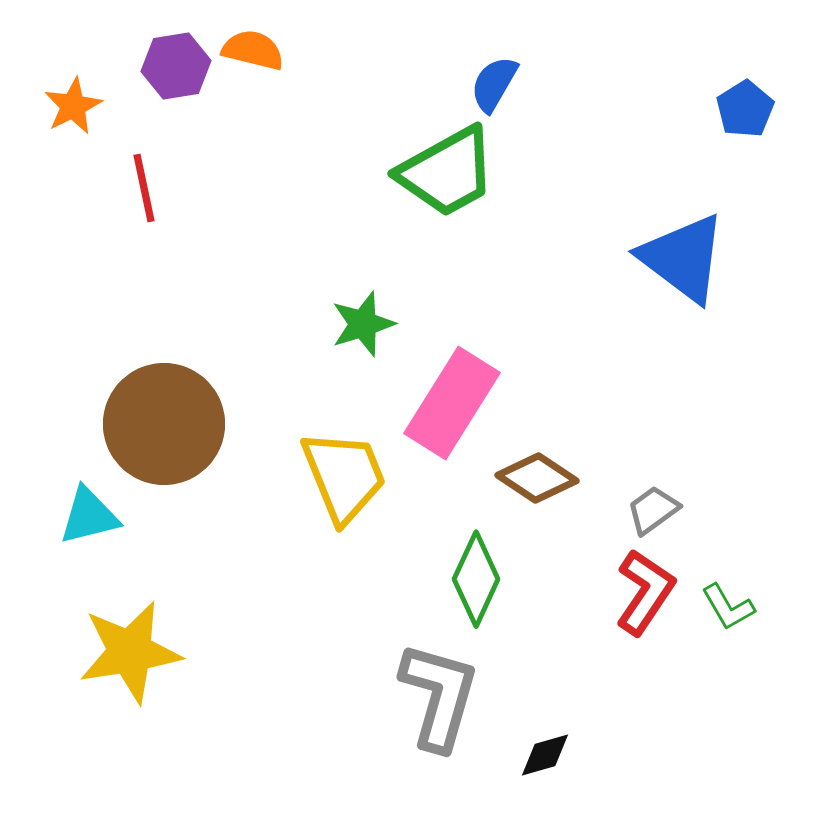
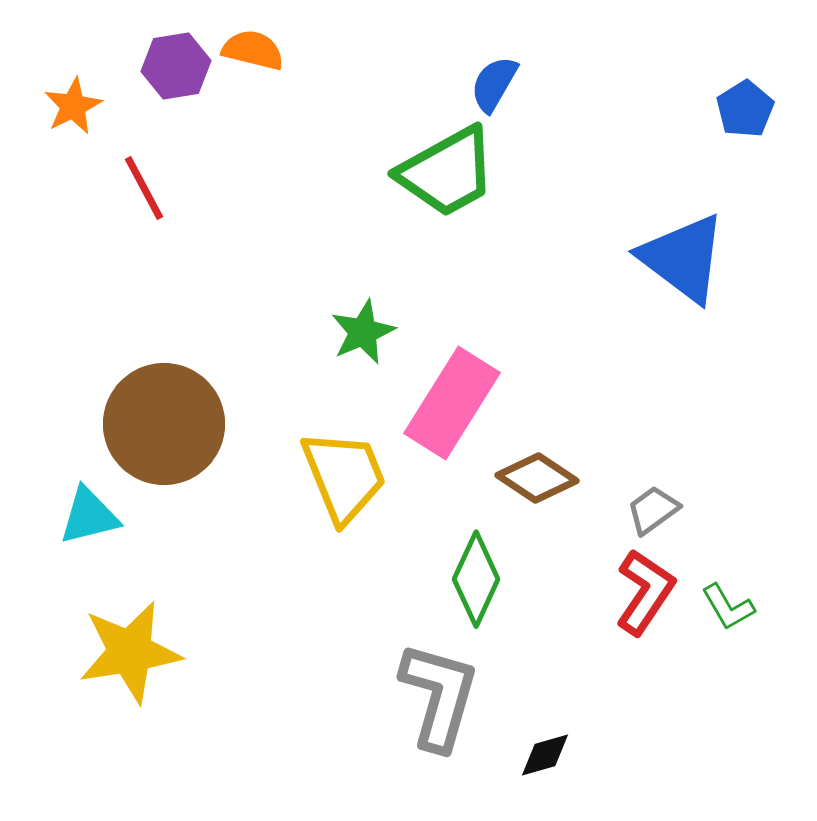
red line: rotated 16 degrees counterclockwise
green star: moved 8 px down; rotated 6 degrees counterclockwise
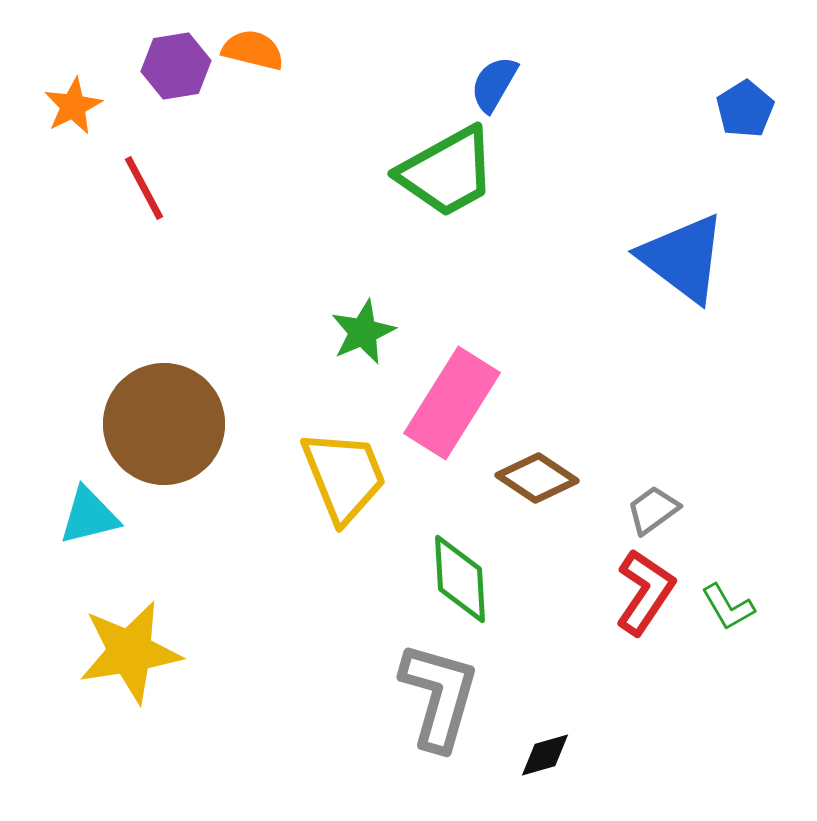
green diamond: moved 16 px left; rotated 28 degrees counterclockwise
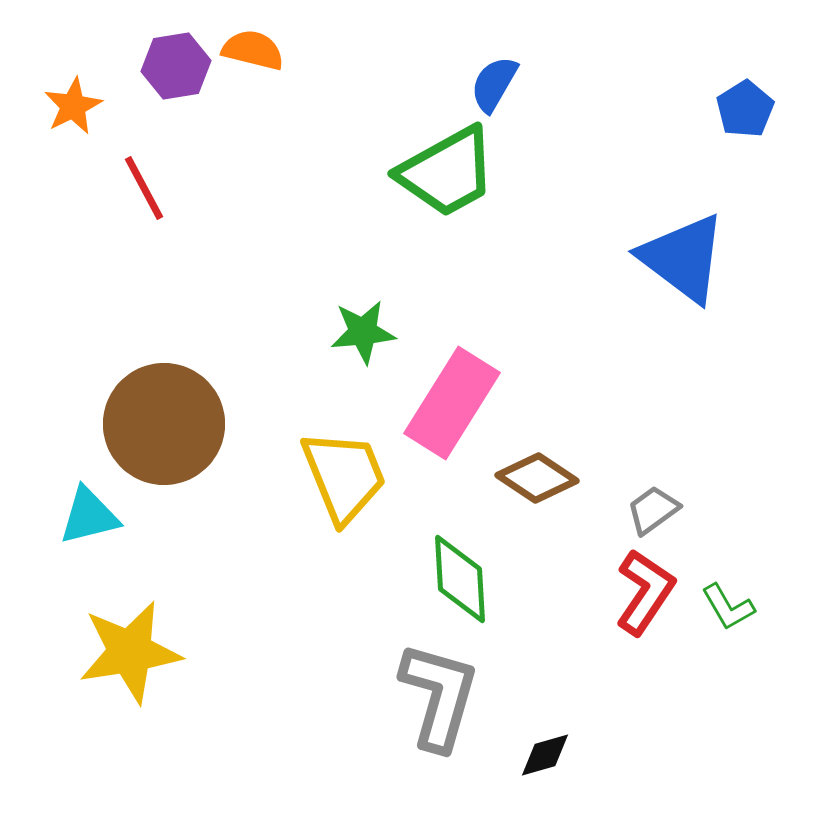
green star: rotated 18 degrees clockwise
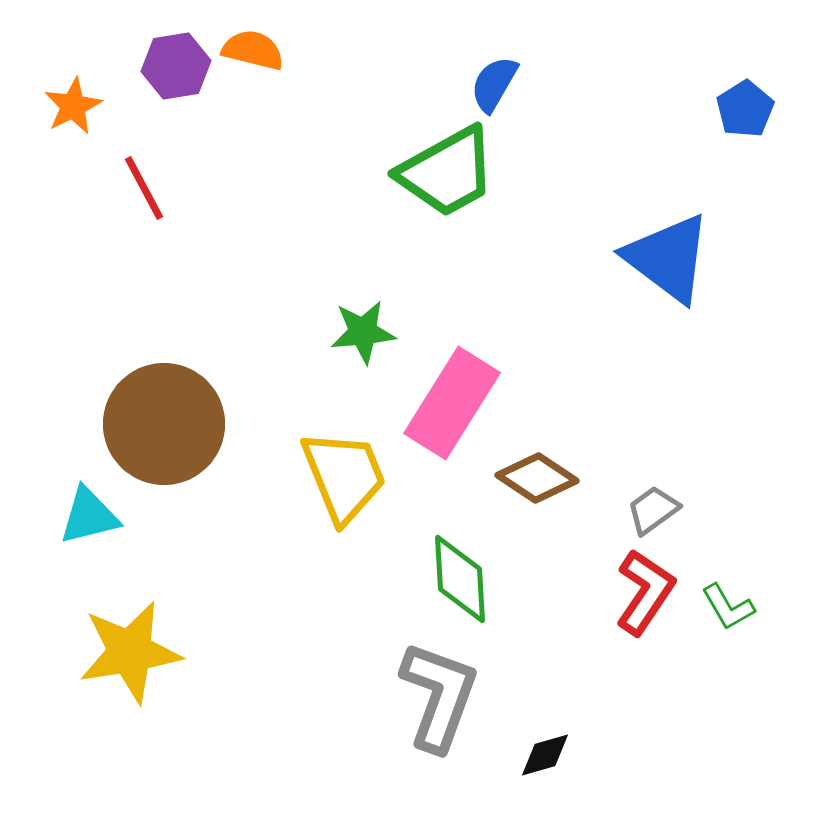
blue triangle: moved 15 px left
gray L-shape: rotated 4 degrees clockwise
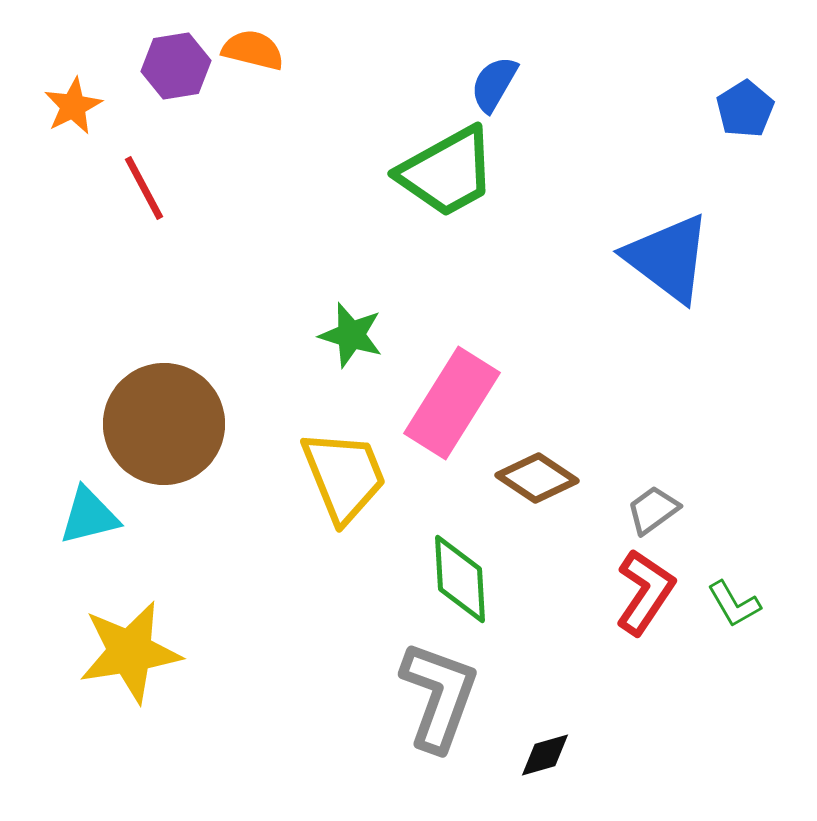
green star: moved 12 px left, 3 px down; rotated 22 degrees clockwise
green L-shape: moved 6 px right, 3 px up
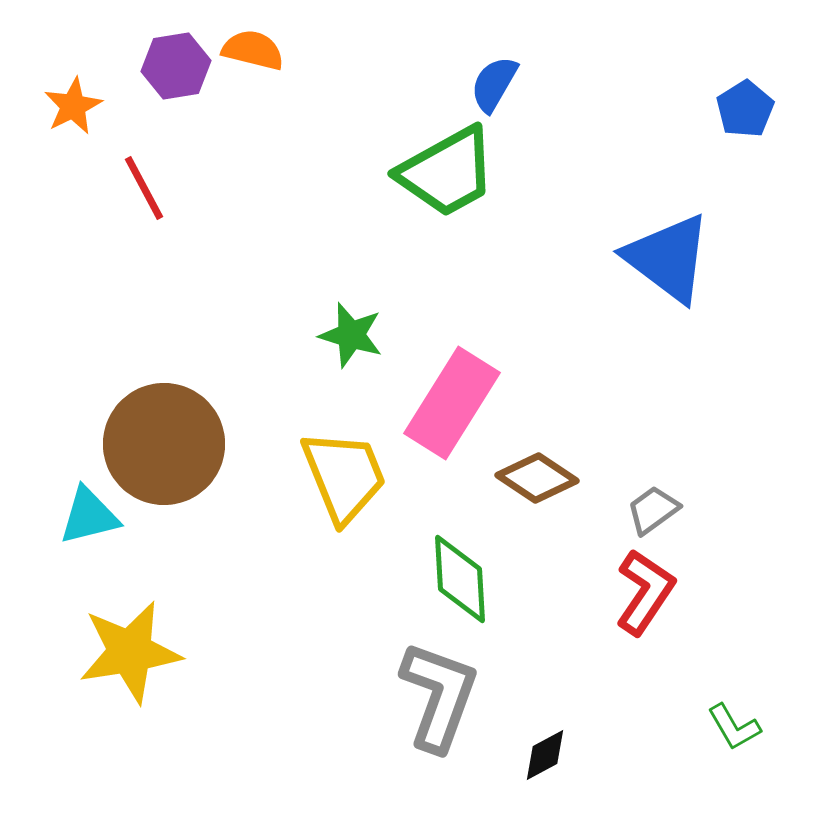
brown circle: moved 20 px down
green L-shape: moved 123 px down
black diamond: rotated 12 degrees counterclockwise
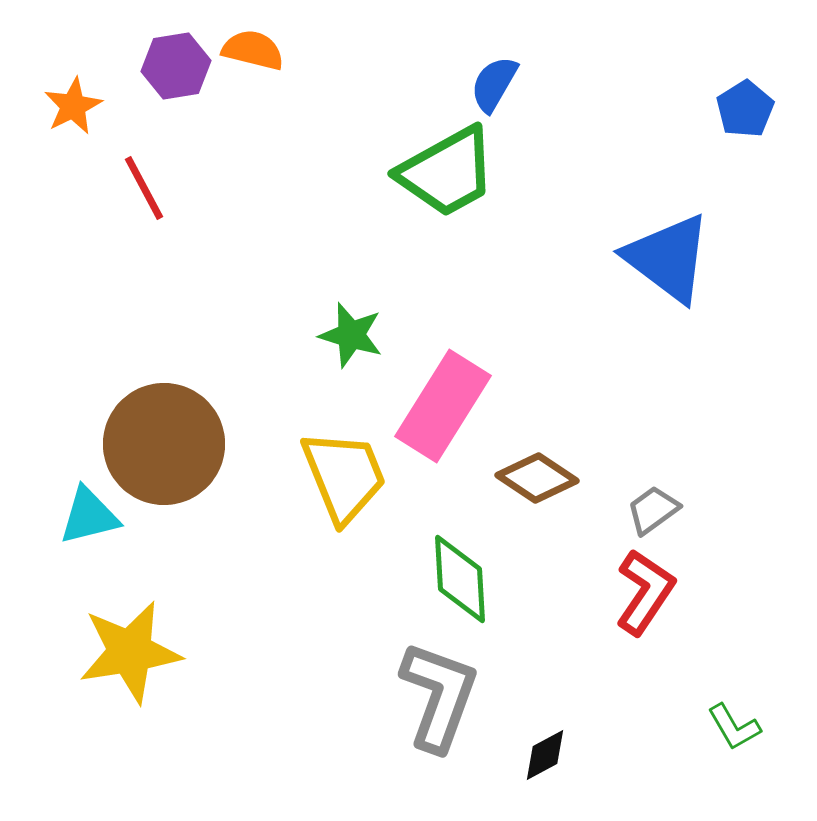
pink rectangle: moved 9 px left, 3 px down
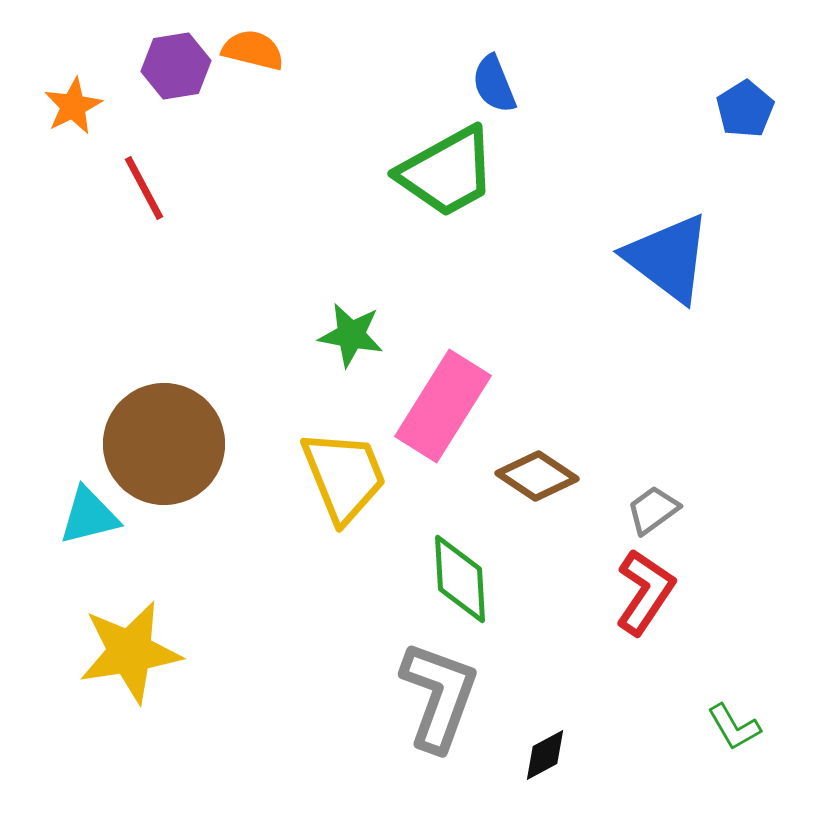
blue semicircle: rotated 52 degrees counterclockwise
green star: rotated 6 degrees counterclockwise
brown diamond: moved 2 px up
